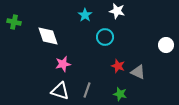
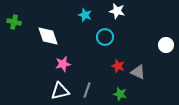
cyan star: rotated 16 degrees counterclockwise
white triangle: rotated 30 degrees counterclockwise
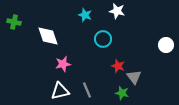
cyan circle: moved 2 px left, 2 px down
gray triangle: moved 4 px left, 5 px down; rotated 28 degrees clockwise
gray line: rotated 42 degrees counterclockwise
green star: moved 2 px right, 1 px up
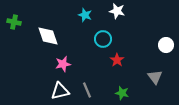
red star: moved 1 px left, 6 px up; rotated 16 degrees clockwise
gray triangle: moved 21 px right
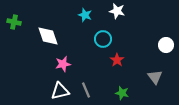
gray line: moved 1 px left
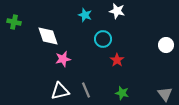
pink star: moved 5 px up
gray triangle: moved 10 px right, 17 px down
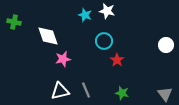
white star: moved 10 px left
cyan circle: moved 1 px right, 2 px down
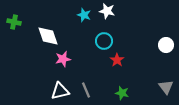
cyan star: moved 1 px left
gray triangle: moved 1 px right, 7 px up
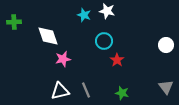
green cross: rotated 16 degrees counterclockwise
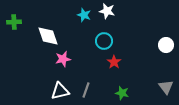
red star: moved 3 px left, 2 px down
gray line: rotated 42 degrees clockwise
